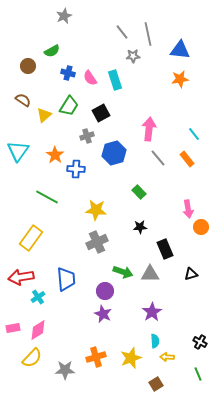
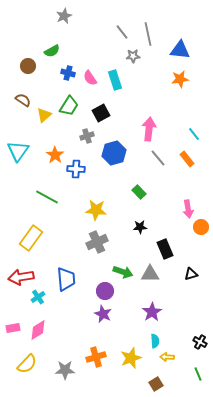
yellow semicircle at (32, 358): moved 5 px left, 6 px down
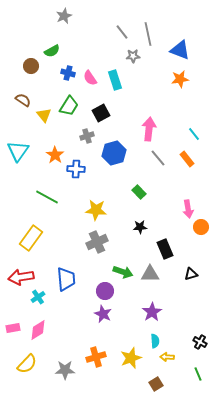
blue triangle at (180, 50): rotated 15 degrees clockwise
brown circle at (28, 66): moved 3 px right
yellow triangle at (44, 115): rotated 28 degrees counterclockwise
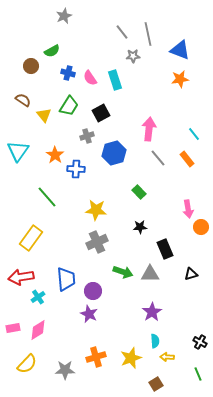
green line at (47, 197): rotated 20 degrees clockwise
purple circle at (105, 291): moved 12 px left
purple star at (103, 314): moved 14 px left
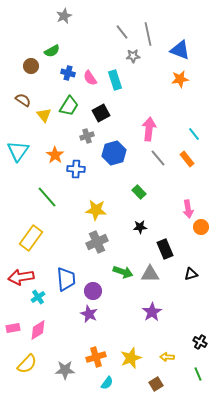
cyan semicircle at (155, 341): moved 48 px left, 42 px down; rotated 40 degrees clockwise
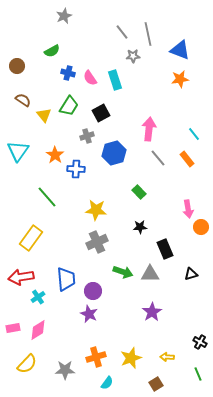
brown circle at (31, 66): moved 14 px left
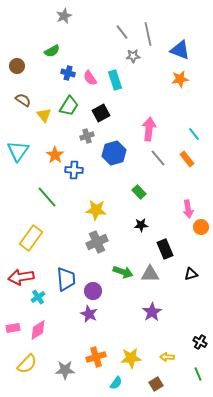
blue cross at (76, 169): moved 2 px left, 1 px down
black star at (140, 227): moved 1 px right, 2 px up
yellow star at (131, 358): rotated 15 degrees clockwise
cyan semicircle at (107, 383): moved 9 px right
